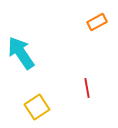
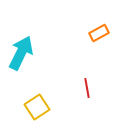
orange rectangle: moved 2 px right, 11 px down
cyan arrow: rotated 60 degrees clockwise
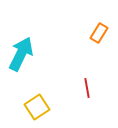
orange rectangle: rotated 30 degrees counterclockwise
cyan arrow: moved 1 px down
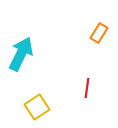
red line: rotated 18 degrees clockwise
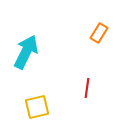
cyan arrow: moved 5 px right, 2 px up
yellow square: rotated 20 degrees clockwise
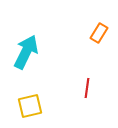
yellow square: moved 7 px left, 1 px up
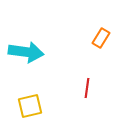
orange rectangle: moved 2 px right, 5 px down
cyan arrow: rotated 72 degrees clockwise
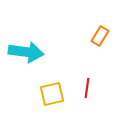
orange rectangle: moved 1 px left, 2 px up
yellow square: moved 22 px right, 12 px up
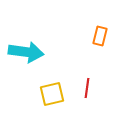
orange rectangle: rotated 18 degrees counterclockwise
